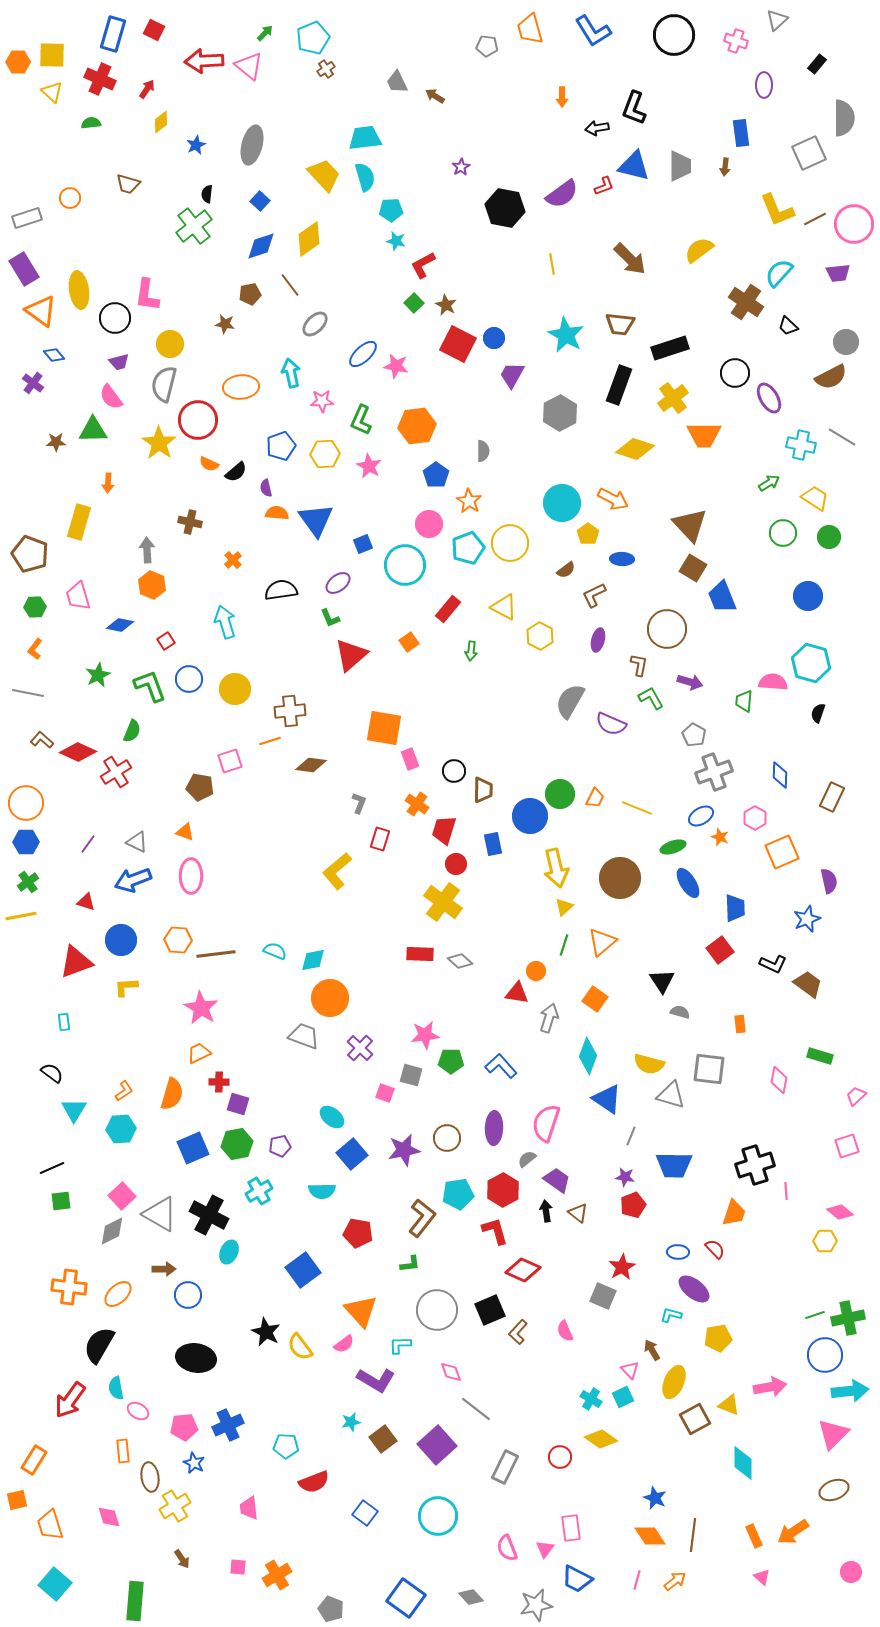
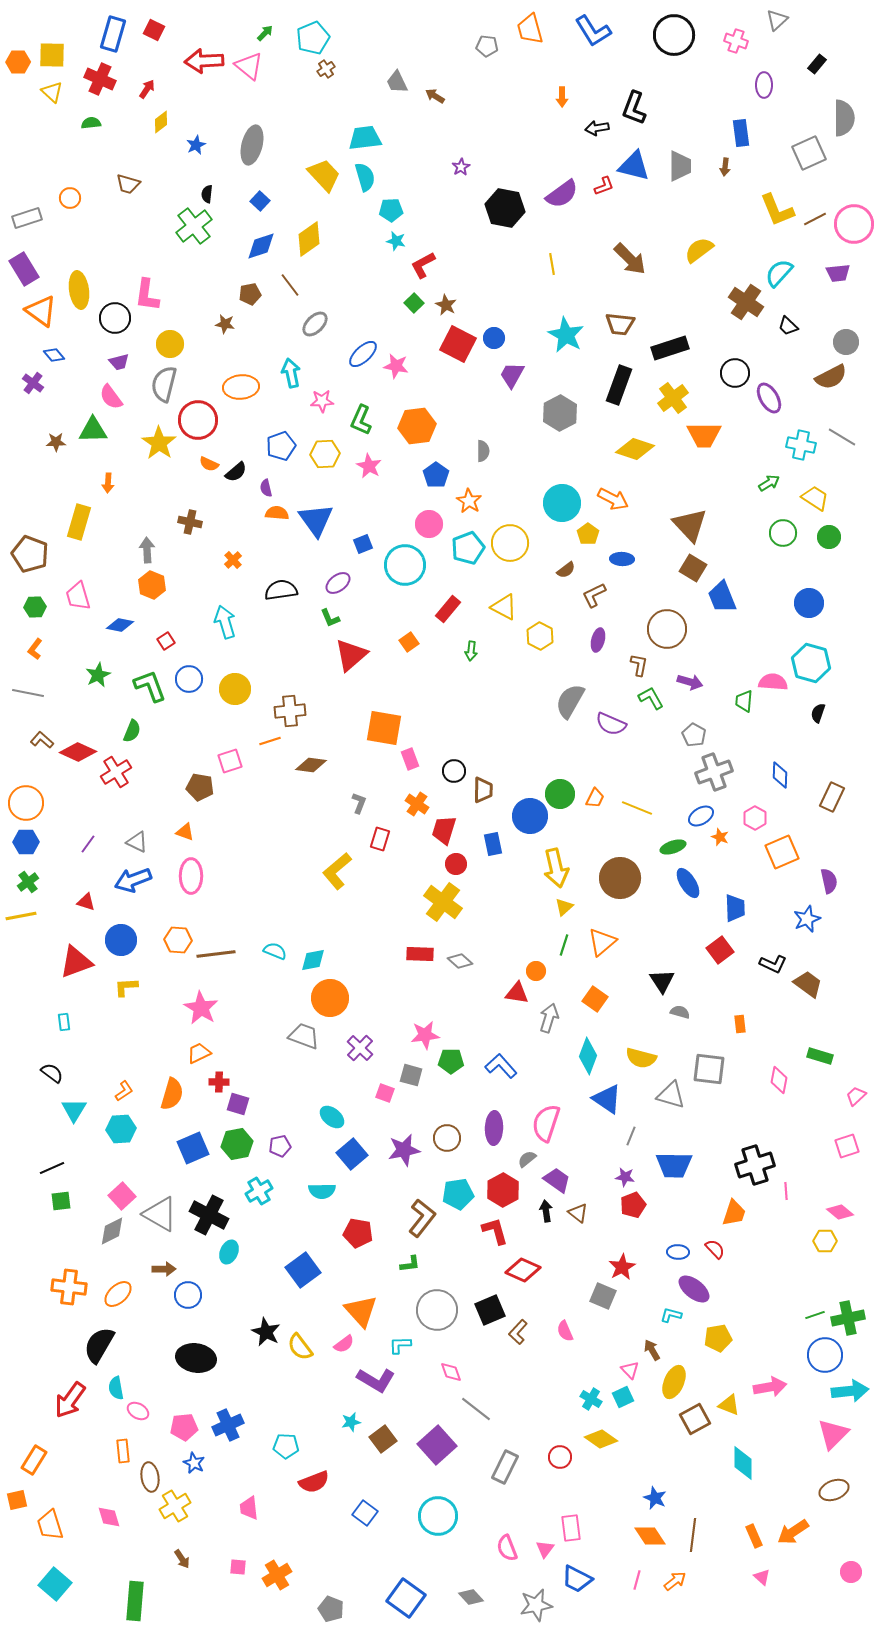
blue circle at (808, 596): moved 1 px right, 7 px down
yellow semicircle at (649, 1064): moved 8 px left, 6 px up
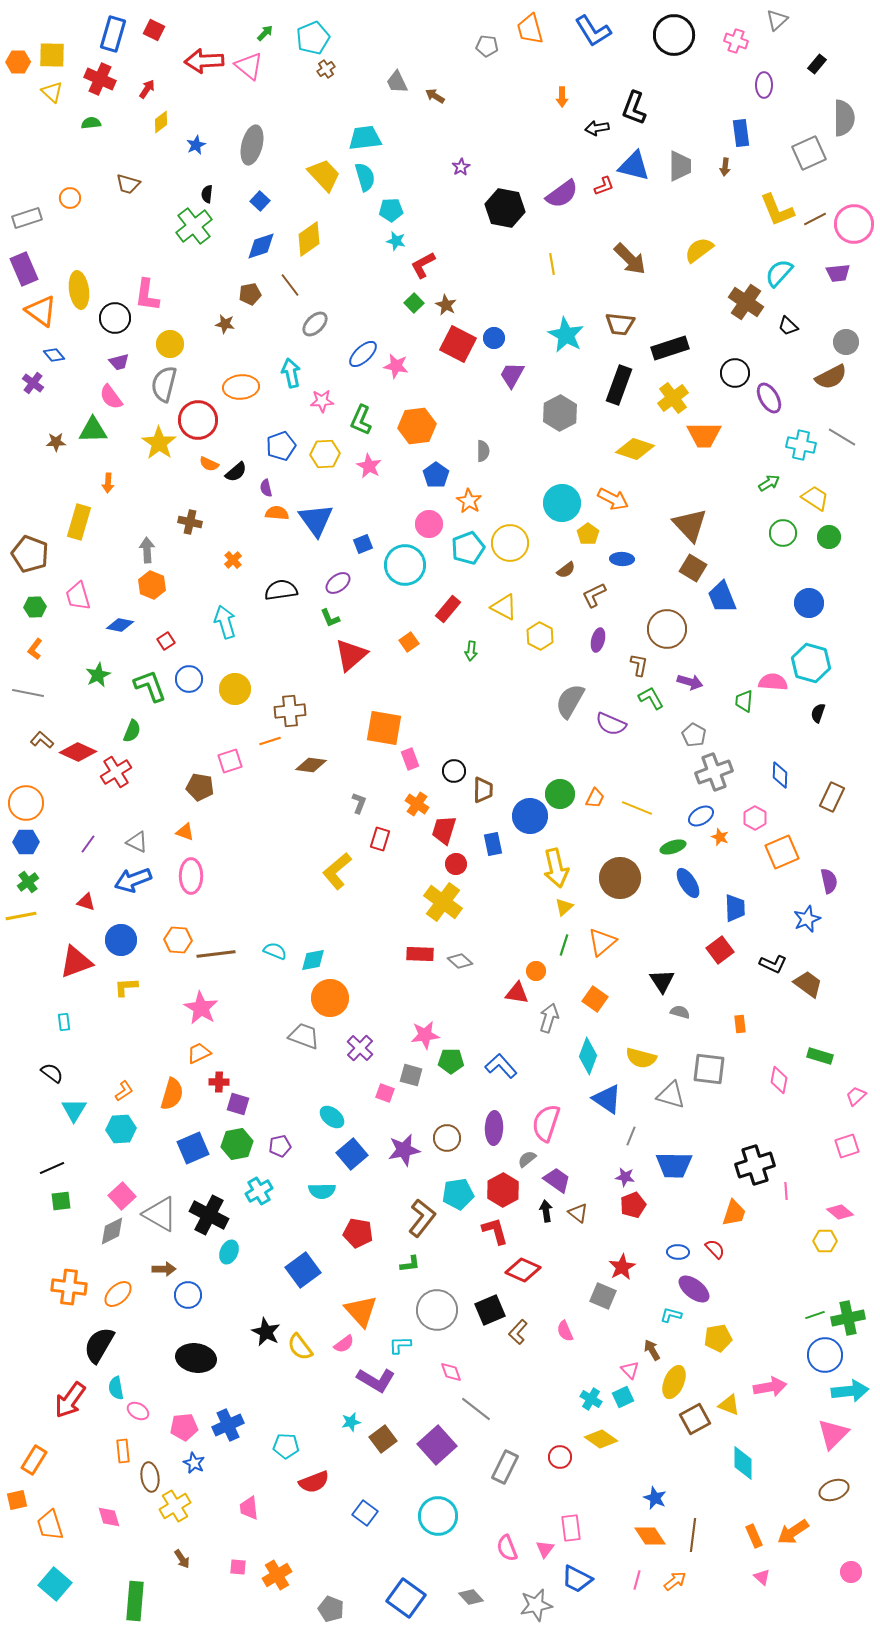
purple rectangle at (24, 269): rotated 8 degrees clockwise
